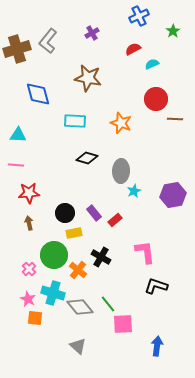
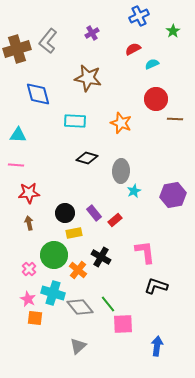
gray triangle: rotated 36 degrees clockwise
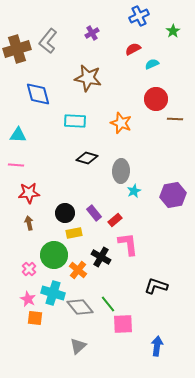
pink L-shape: moved 17 px left, 8 px up
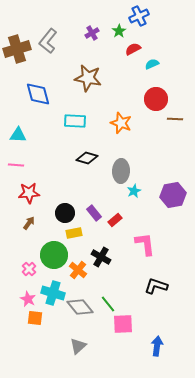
green star: moved 54 px left
brown arrow: rotated 48 degrees clockwise
pink L-shape: moved 17 px right
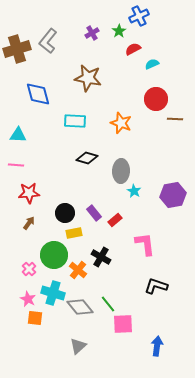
cyan star: rotated 16 degrees counterclockwise
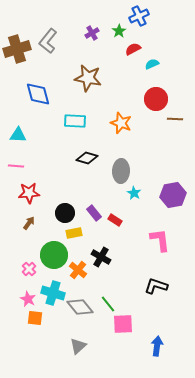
pink line: moved 1 px down
cyan star: moved 2 px down
red rectangle: rotated 72 degrees clockwise
pink L-shape: moved 15 px right, 4 px up
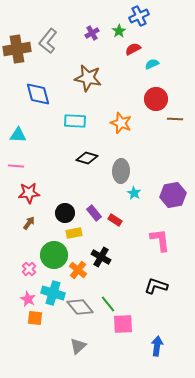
brown cross: rotated 8 degrees clockwise
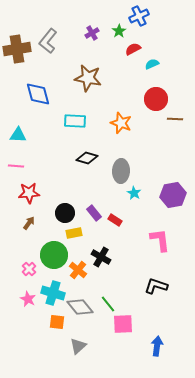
orange square: moved 22 px right, 4 px down
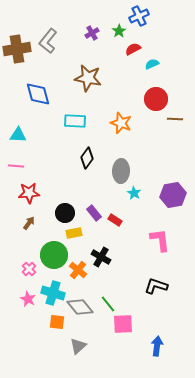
black diamond: rotated 70 degrees counterclockwise
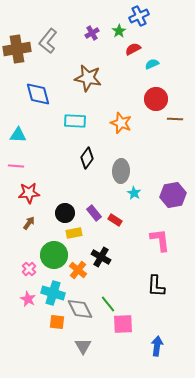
black L-shape: rotated 105 degrees counterclockwise
gray diamond: moved 2 px down; rotated 12 degrees clockwise
gray triangle: moved 5 px right; rotated 18 degrees counterclockwise
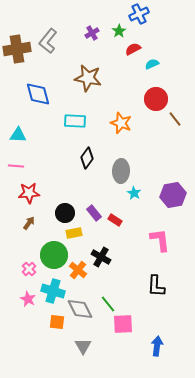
blue cross: moved 2 px up
brown line: rotated 49 degrees clockwise
cyan cross: moved 2 px up
